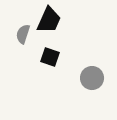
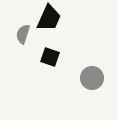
black trapezoid: moved 2 px up
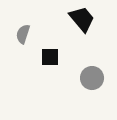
black trapezoid: moved 33 px right, 1 px down; rotated 64 degrees counterclockwise
black square: rotated 18 degrees counterclockwise
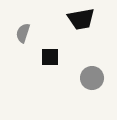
black trapezoid: moved 1 px left; rotated 120 degrees clockwise
gray semicircle: moved 1 px up
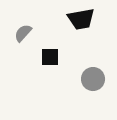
gray semicircle: rotated 24 degrees clockwise
gray circle: moved 1 px right, 1 px down
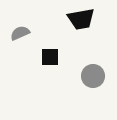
gray semicircle: moved 3 px left; rotated 24 degrees clockwise
gray circle: moved 3 px up
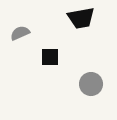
black trapezoid: moved 1 px up
gray circle: moved 2 px left, 8 px down
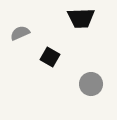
black trapezoid: rotated 8 degrees clockwise
black square: rotated 30 degrees clockwise
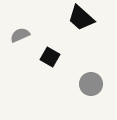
black trapezoid: rotated 44 degrees clockwise
gray semicircle: moved 2 px down
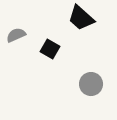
gray semicircle: moved 4 px left
black square: moved 8 px up
